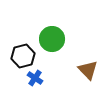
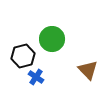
blue cross: moved 1 px right, 1 px up
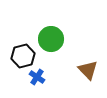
green circle: moved 1 px left
blue cross: moved 1 px right
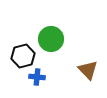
blue cross: rotated 28 degrees counterclockwise
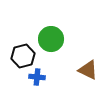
brown triangle: rotated 20 degrees counterclockwise
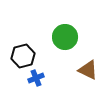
green circle: moved 14 px right, 2 px up
blue cross: moved 1 px left, 1 px down; rotated 28 degrees counterclockwise
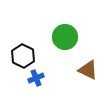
black hexagon: rotated 20 degrees counterclockwise
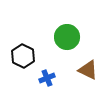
green circle: moved 2 px right
blue cross: moved 11 px right
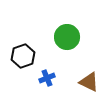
black hexagon: rotated 15 degrees clockwise
brown triangle: moved 1 px right, 12 px down
